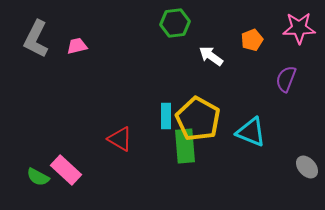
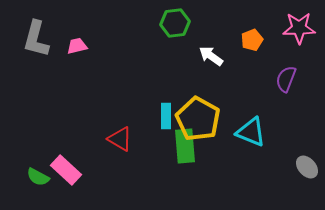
gray L-shape: rotated 12 degrees counterclockwise
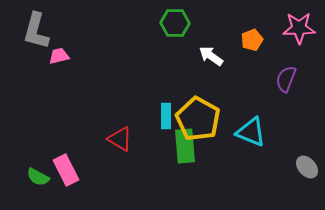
green hexagon: rotated 8 degrees clockwise
gray L-shape: moved 8 px up
pink trapezoid: moved 18 px left, 10 px down
pink rectangle: rotated 20 degrees clockwise
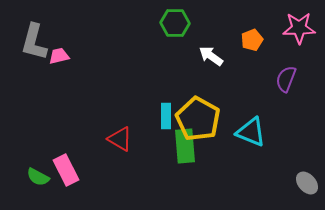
gray L-shape: moved 2 px left, 11 px down
gray ellipse: moved 16 px down
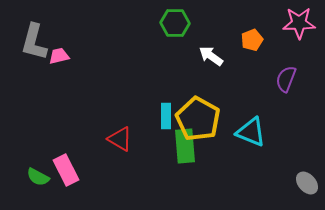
pink star: moved 5 px up
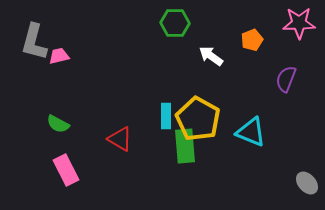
green semicircle: moved 20 px right, 53 px up
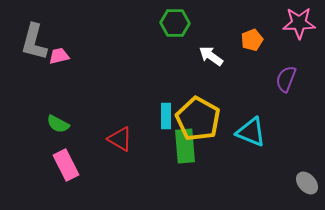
pink rectangle: moved 5 px up
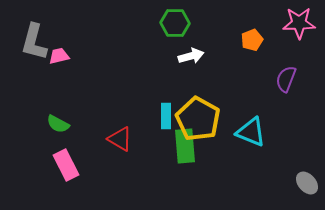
white arrow: moved 20 px left; rotated 130 degrees clockwise
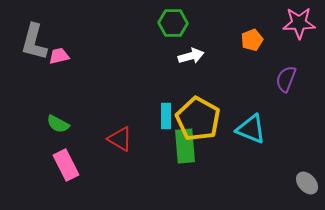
green hexagon: moved 2 px left
cyan triangle: moved 3 px up
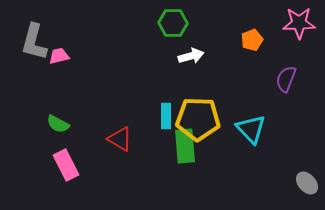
yellow pentagon: rotated 27 degrees counterclockwise
cyan triangle: rotated 24 degrees clockwise
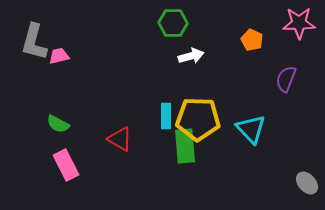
orange pentagon: rotated 25 degrees counterclockwise
